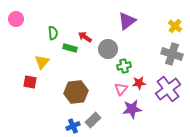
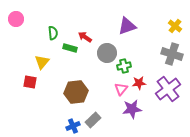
purple triangle: moved 5 px down; rotated 18 degrees clockwise
gray circle: moved 1 px left, 4 px down
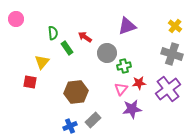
green rectangle: moved 3 px left; rotated 40 degrees clockwise
blue cross: moved 3 px left
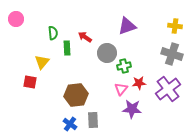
yellow cross: rotated 32 degrees counterclockwise
green rectangle: rotated 32 degrees clockwise
brown hexagon: moved 3 px down
purple star: rotated 12 degrees clockwise
gray rectangle: rotated 49 degrees counterclockwise
blue cross: moved 2 px up; rotated 32 degrees counterclockwise
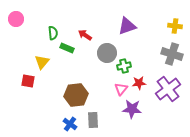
red arrow: moved 2 px up
green rectangle: rotated 64 degrees counterclockwise
red square: moved 2 px left, 1 px up
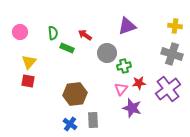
pink circle: moved 4 px right, 13 px down
yellow triangle: moved 13 px left
brown hexagon: moved 1 px left, 1 px up
purple star: moved 1 px up; rotated 12 degrees clockwise
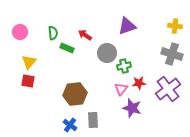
blue cross: moved 1 px down
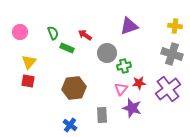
purple triangle: moved 2 px right
green semicircle: rotated 16 degrees counterclockwise
brown hexagon: moved 1 px left, 6 px up
gray rectangle: moved 9 px right, 5 px up
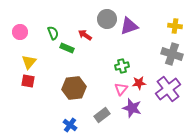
gray circle: moved 34 px up
green cross: moved 2 px left
gray rectangle: rotated 56 degrees clockwise
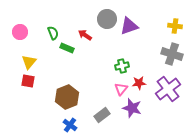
brown hexagon: moved 7 px left, 9 px down; rotated 15 degrees counterclockwise
